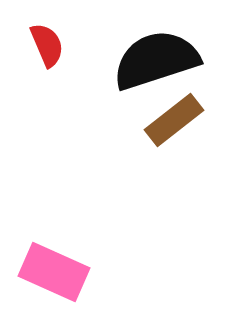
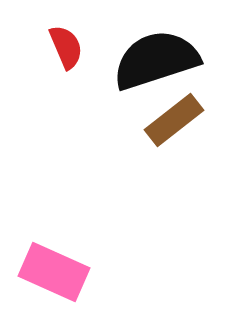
red semicircle: moved 19 px right, 2 px down
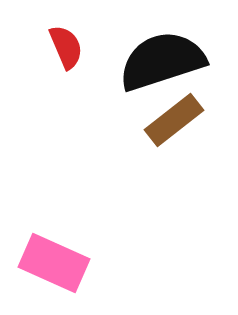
black semicircle: moved 6 px right, 1 px down
pink rectangle: moved 9 px up
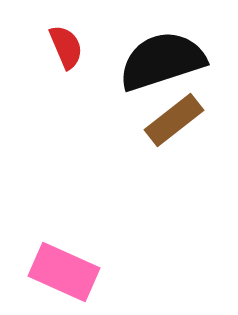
pink rectangle: moved 10 px right, 9 px down
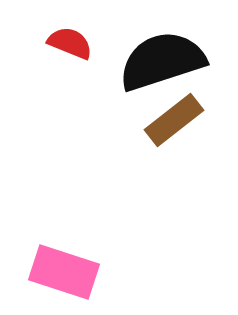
red semicircle: moved 4 px right, 4 px up; rotated 45 degrees counterclockwise
pink rectangle: rotated 6 degrees counterclockwise
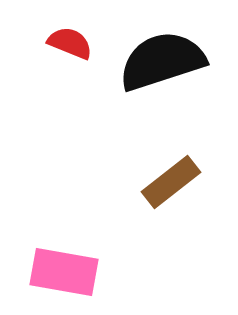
brown rectangle: moved 3 px left, 62 px down
pink rectangle: rotated 8 degrees counterclockwise
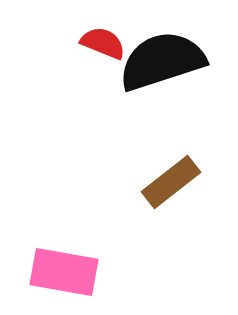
red semicircle: moved 33 px right
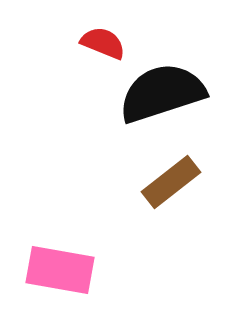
black semicircle: moved 32 px down
pink rectangle: moved 4 px left, 2 px up
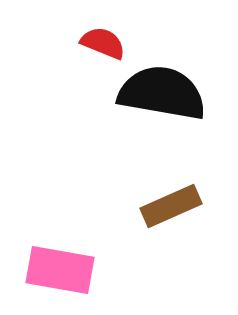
black semicircle: rotated 28 degrees clockwise
brown rectangle: moved 24 px down; rotated 14 degrees clockwise
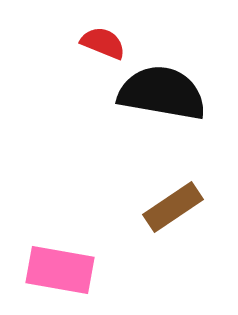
brown rectangle: moved 2 px right, 1 px down; rotated 10 degrees counterclockwise
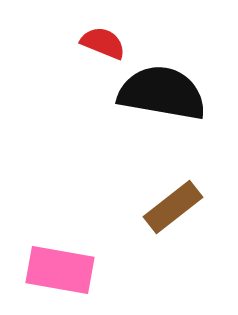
brown rectangle: rotated 4 degrees counterclockwise
